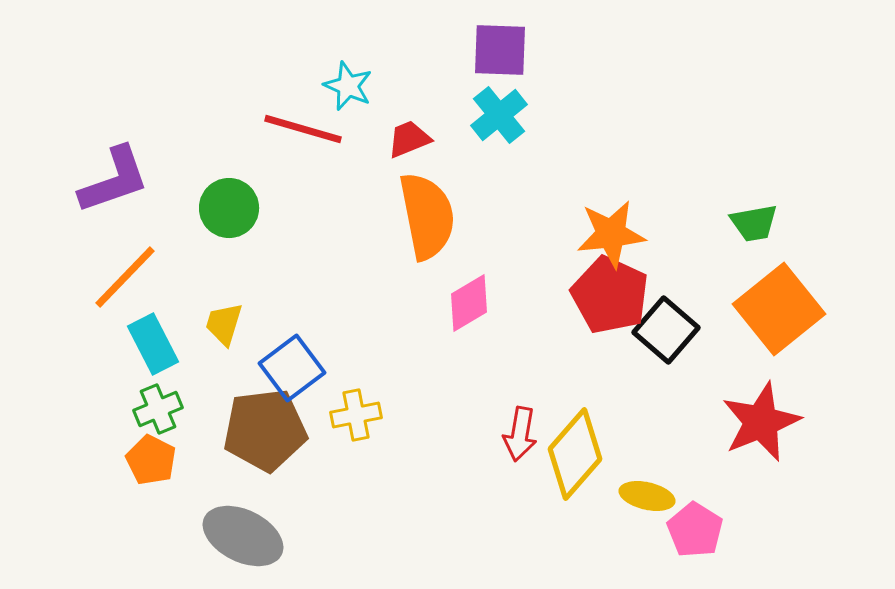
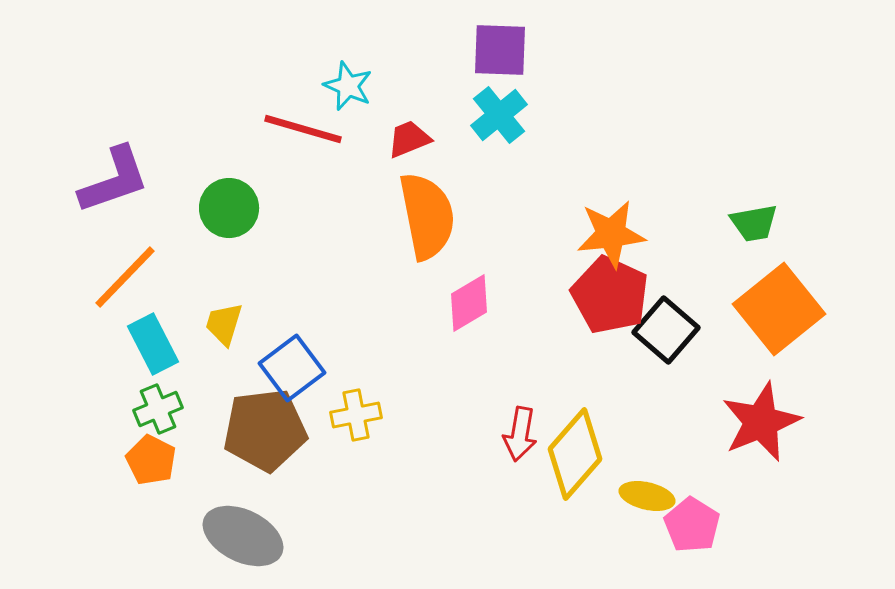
pink pentagon: moved 3 px left, 5 px up
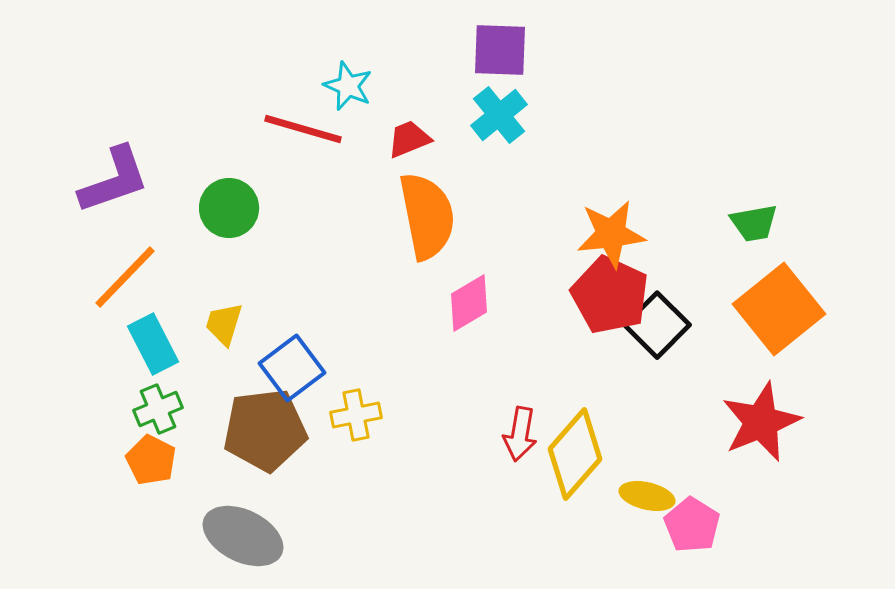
black square: moved 9 px left, 5 px up; rotated 4 degrees clockwise
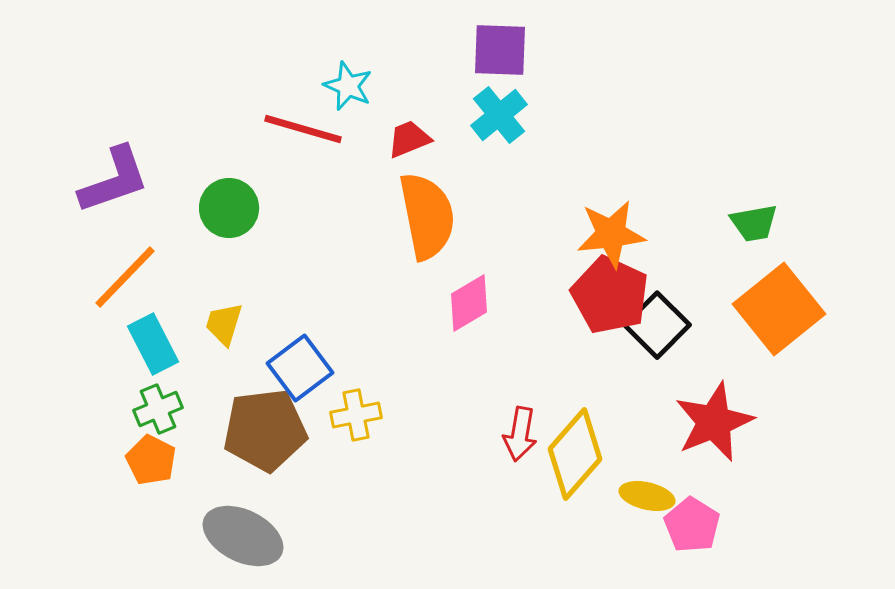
blue square: moved 8 px right
red star: moved 47 px left
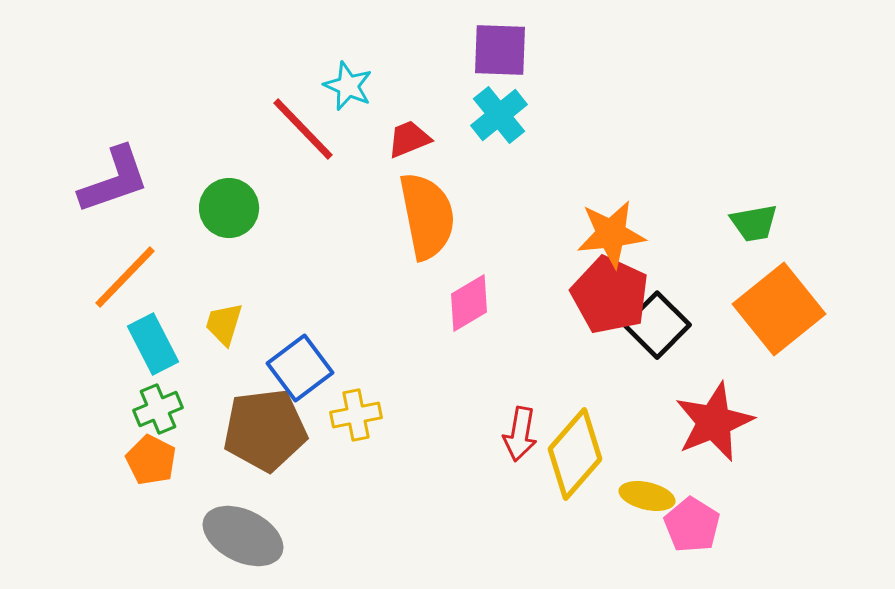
red line: rotated 30 degrees clockwise
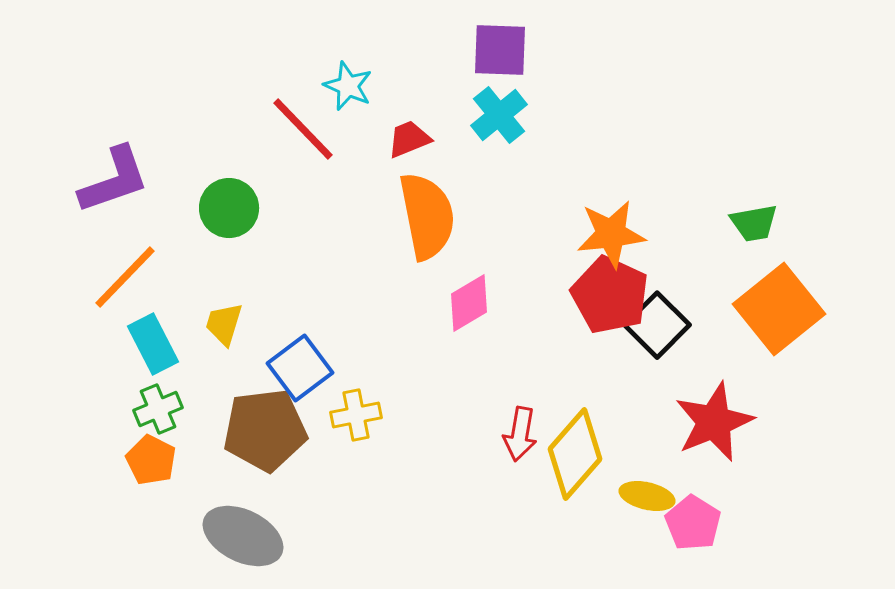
pink pentagon: moved 1 px right, 2 px up
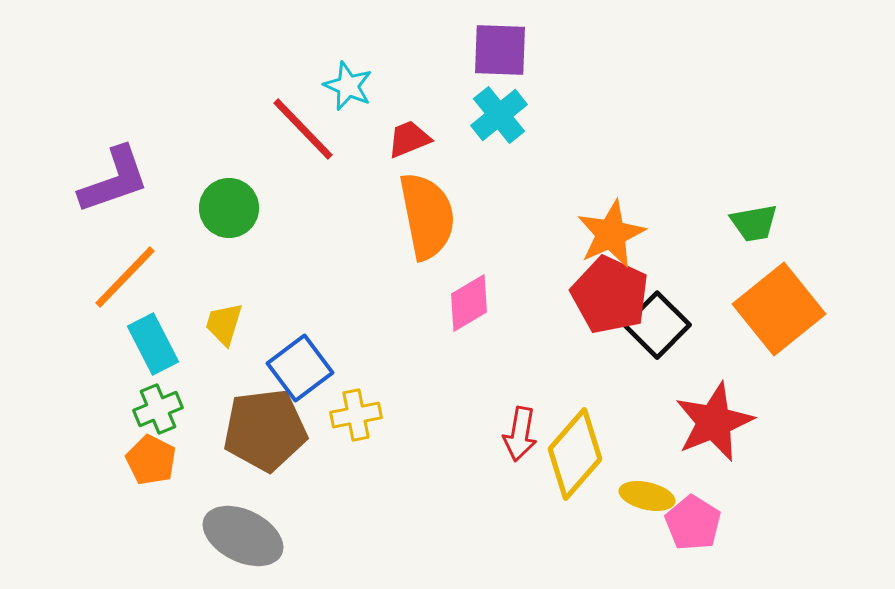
orange star: rotated 18 degrees counterclockwise
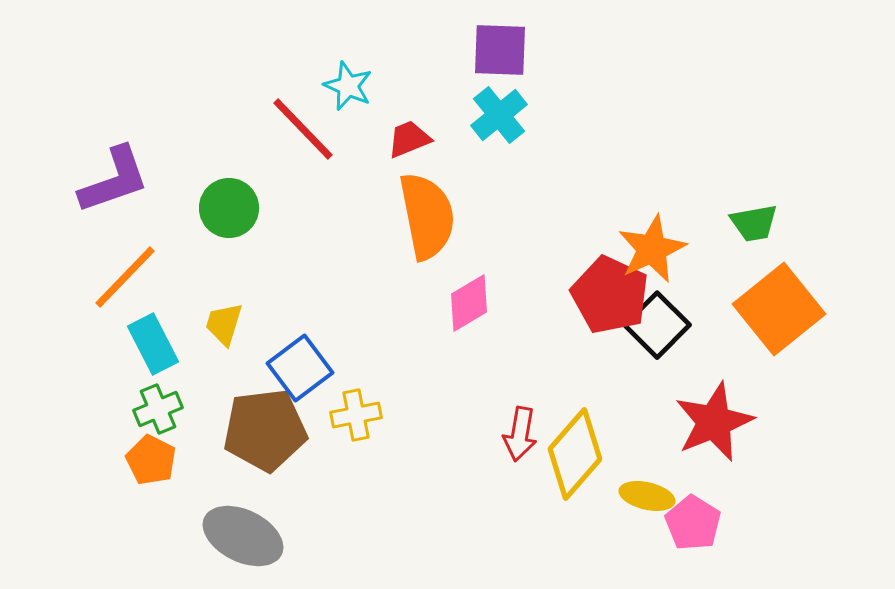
orange star: moved 41 px right, 15 px down
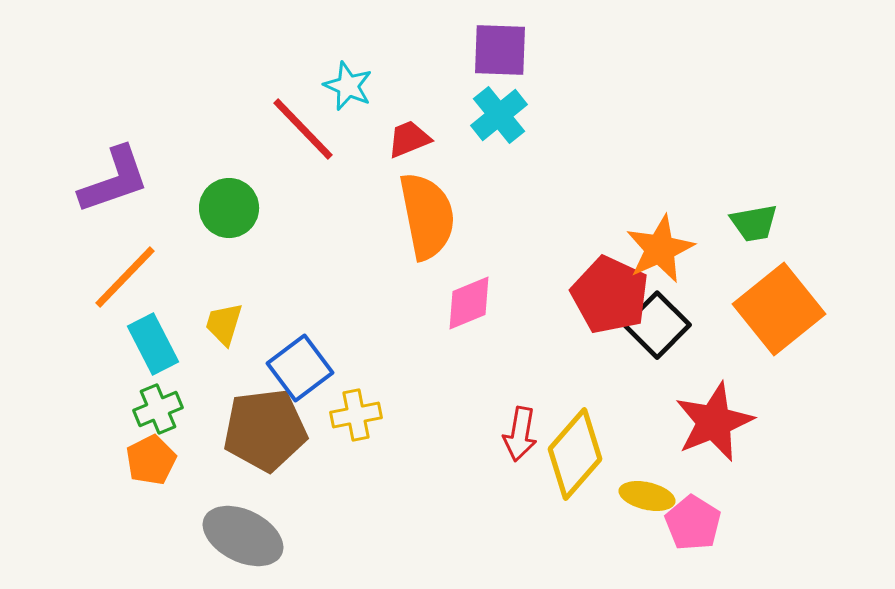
orange star: moved 8 px right
pink diamond: rotated 8 degrees clockwise
orange pentagon: rotated 18 degrees clockwise
